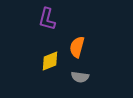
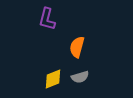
yellow diamond: moved 3 px right, 18 px down
gray semicircle: rotated 24 degrees counterclockwise
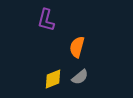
purple L-shape: moved 1 px left, 1 px down
gray semicircle: rotated 24 degrees counterclockwise
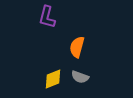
purple L-shape: moved 1 px right, 3 px up
gray semicircle: rotated 60 degrees clockwise
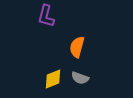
purple L-shape: moved 1 px left, 1 px up
gray semicircle: moved 1 px down
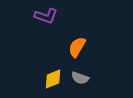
purple L-shape: rotated 85 degrees counterclockwise
orange semicircle: rotated 15 degrees clockwise
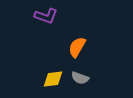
yellow diamond: rotated 15 degrees clockwise
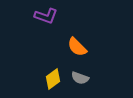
orange semicircle: rotated 75 degrees counterclockwise
yellow diamond: rotated 30 degrees counterclockwise
